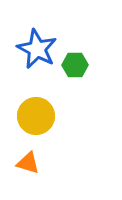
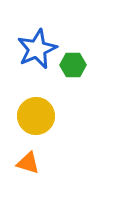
blue star: rotated 21 degrees clockwise
green hexagon: moved 2 px left
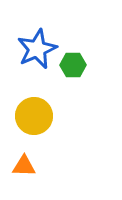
yellow circle: moved 2 px left
orange triangle: moved 4 px left, 3 px down; rotated 15 degrees counterclockwise
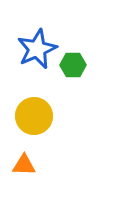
orange triangle: moved 1 px up
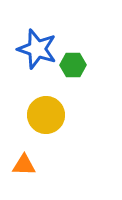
blue star: rotated 30 degrees counterclockwise
yellow circle: moved 12 px right, 1 px up
